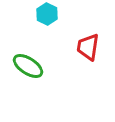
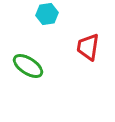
cyan hexagon: rotated 25 degrees clockwise
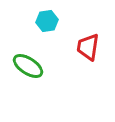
cyan hexagon: moved 7 px down
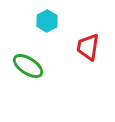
cyan hexagon: rotated 20 degrees counterclockwise
